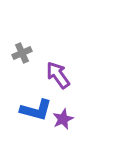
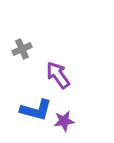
gray cross: moved 4 px up
purple star: moved 1 px right, 2 px down; rotated 15 degrees clockwise
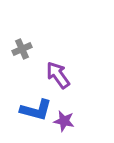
purple star: rotated 20 degrees clockwise
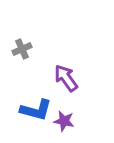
purple arrow: moved 8 px right, 3 px down
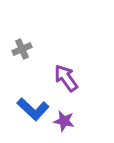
blue L-shape: moved 3 px left, 1 px up; rotated 28 degrees clockwise
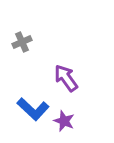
gray cross: moved 7 px up
purple star: rotated 10 degrees clockwise
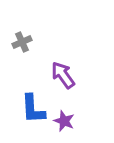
purple arrow: moved 3 px left, 3 px up
blue L-shape: rotated 44 degrees clockwise
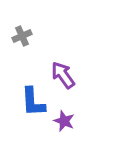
gray cross: moved 6 px up
blue L-shape: moved 7 px up
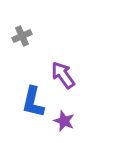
blue L-shape: rotated 16 degrees clockwise
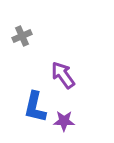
blue L-shape: moved 2 px right, 5 px down
purple star: rotated 20 degrees counterclockwise
